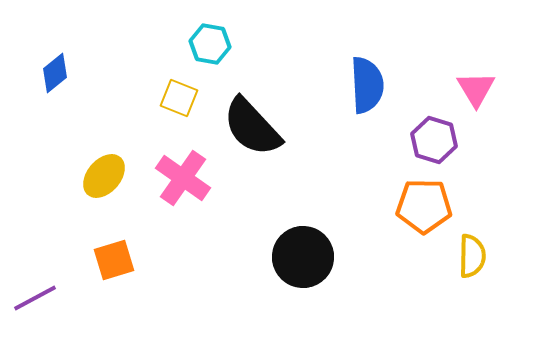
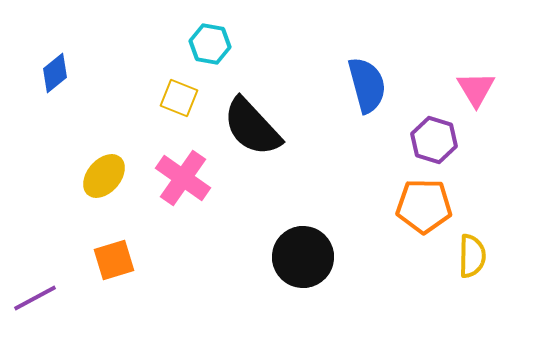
blue semicircle: rotated 12 degrees counterclockwise
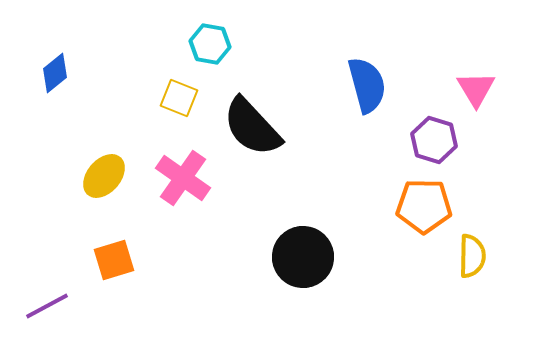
purple line: moved 12 px right, 8 px down
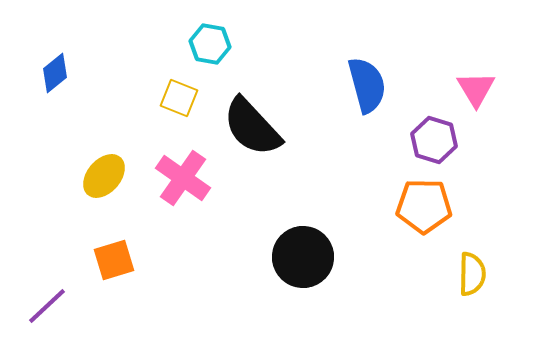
yellow semicircle: moved 18 px down
purple line: rotated 15 degrees counterclockwise
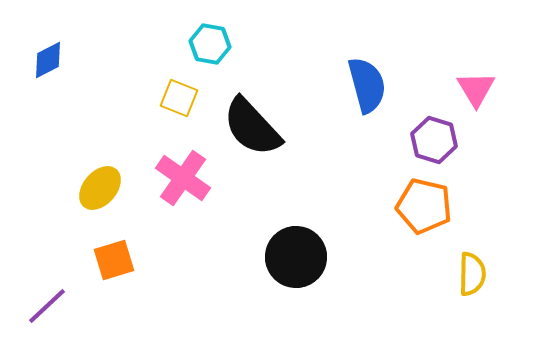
blue diamond: moved 7 px left, 13 px up; rotated 12 degrees clockwise
yellow ellipse: moved 4 px left, 12 px down
orange pentagon: rotated 12 degrees clockwise
black circle: moved 7 px left
